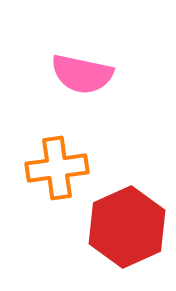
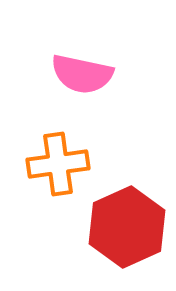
orange cross: moved 1 px right, 4 px up
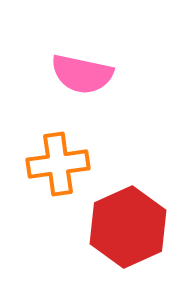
red hexagon: moved 1 px right
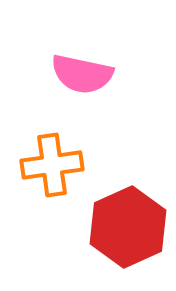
orange cross: moved 6 px left, 1 px down
